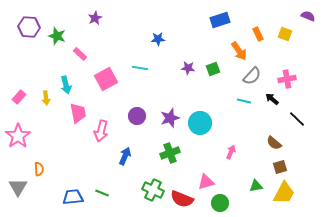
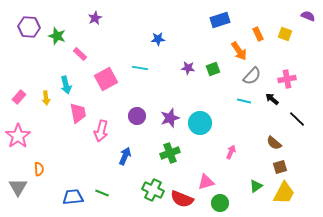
green triangle at (256, 186): rotated 24 degrees counterclockwise
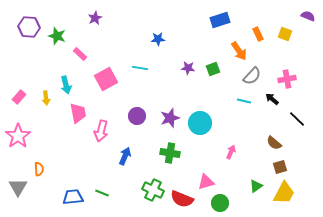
green cross at (170, 153): rotated 30 degrees clockwise
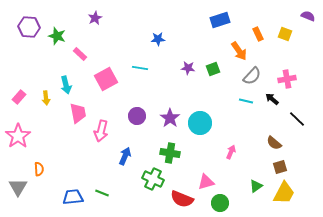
cyan line at (244, 101): moved 2 px right
purple star at (170, 118): rotated 18 degrees counterclockwise
green cross at (153, 190): moved 11 px up
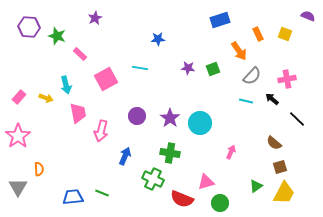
yellow arrow at (46, 98): rotated 64 degrees counterclockwise
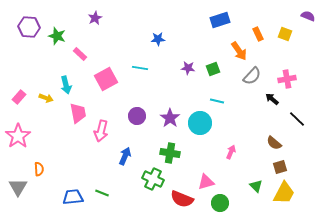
cyan line at (246, 101): moved 29 px left
green triangle at (256, 186): rotated 40 degrees counterclockwise
